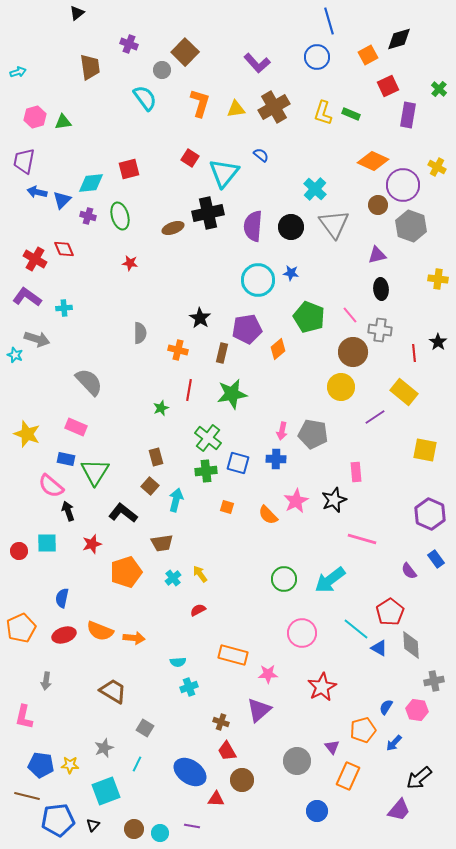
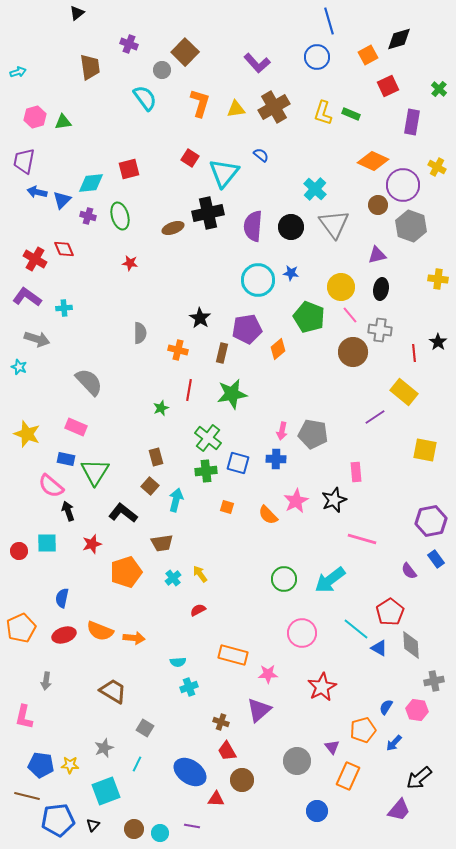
purple rectangle at (408, 115): moved 4 px right, 7 px down
black ellipse at (381, 289): rotated 15 degrees clockwise
cyan star at (15, 355): moved 4 px right, 12 px down
yellow circle at (341, 387): moved 100 px up
purple hexagon at (430, 514): moved 1 px right, 7 px down; rotated 24 degrees clockwise
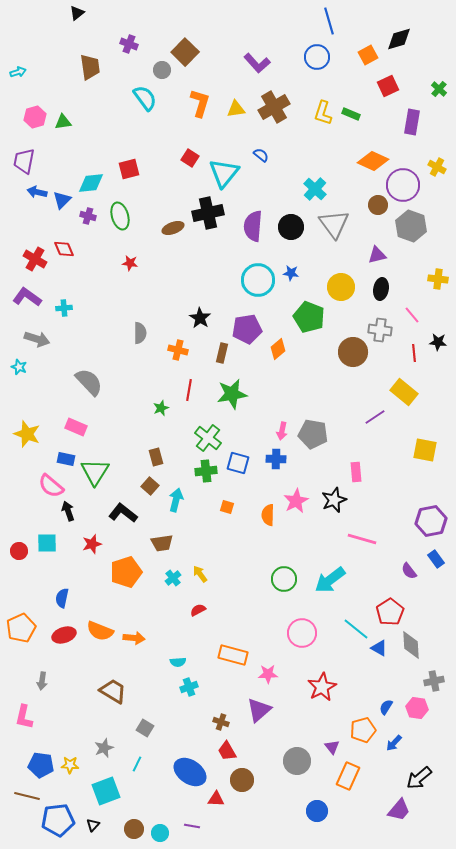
pink line at (350, 315): moved 62 px right
black star at (438, 342): rotated 30 degrees counterclockwise
orange semicircle at (268, 515): rotated 45 degrees clockwise
gray arrow at (46, 681): moved 4 px left
pink hexagon at (417, 710): moved 2 px up
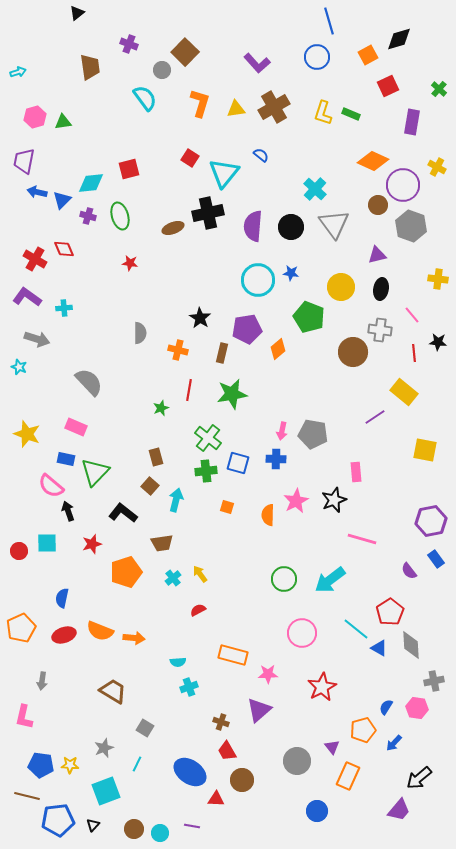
green triangle at (95, 472): rotated 12 degrees clockwise
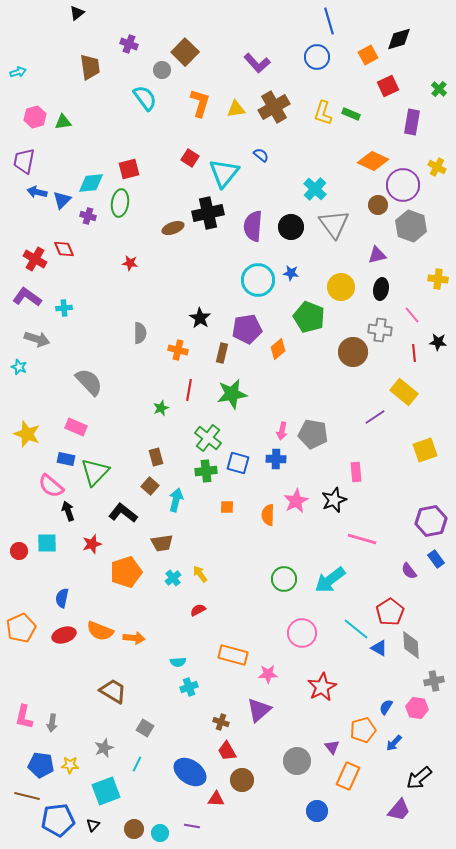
green ellipse at (120, 216): moved 13 px up; rotated 24 degrees clockwise
yellow square at (425, 450): rotated 30 degrees counterclockwise
orange square at (227, 507): rotated 16 degrees counterclockwise
gray arrow at (42, 681): moved 10 px right, 42 px down
